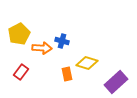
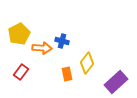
yellow diamond: rotated 70 degrees counterclockwise
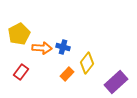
blue cross: moved 1 px right, 6 px down
orange rectangle: rotated 56 degrees clockwise
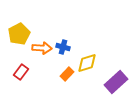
yellow diamond: rotated 35 degrees clockwise
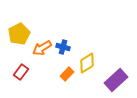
orange arrow: rotated 144 degrees clockwise
yellow diamond: rotated 15 degrees counterclockwise
purple rectangle: moved 2 px up
